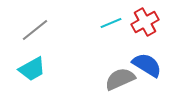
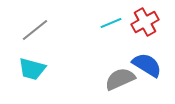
cyan trapezoid: rotated 44 degrees clockwise
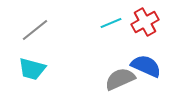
blue semicircle: moved 1 px left, 1 px down; rotated 8 degrees counterclockwise
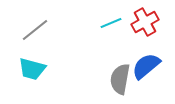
blue semicircle: rotated 64 degrees counterclockwise
gray semicircle: rotated 56 degrees counterclockwise
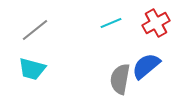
red cross: moved 11 px right, 1 px down
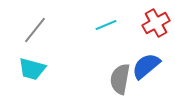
cyan line: moved 5 px left, 2 px down
gray line: rotated 12 degrees counterclockwise
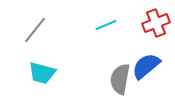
red cross: rotated 8 degrees clockwise
cyan trapezoid: moved 10 px right, 4 px down
